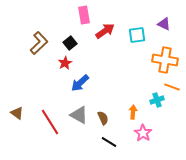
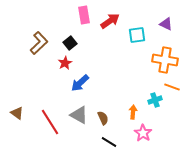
purple triangle: moved 2 px right
red arrow: moved 5 px right, 10 px up
cyan cross: moved 2 px left
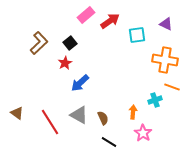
pink rectangle: moved 2 px right; rotated 60 degrees clockwise
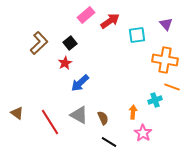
purple triangle: rotated 24 degrees clockwise
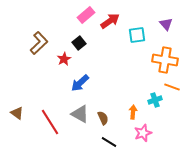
black square: moved 9 px right
red star: moved 1 px left, 4 px up
gray triangle: moved 1 px right, 1 px up
pink star: rotated 18 degrees clockwise
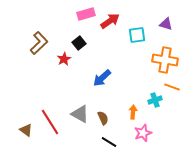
pink rectangle: moved 1 px up; rotated 24 degrees clockwise
purple triangle: rotated 32 degrees counterclockwise
blue arrow: moved 22 px right, 5 px up
brown triangle: moved 9 px right, 17 px down
